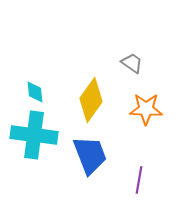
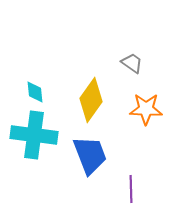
purple line: moved 8 px left, 9 px down; rotated 12 degrees counterclockwise
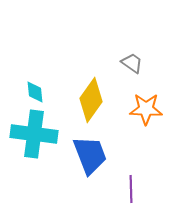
cyan cross: moved 1 px up
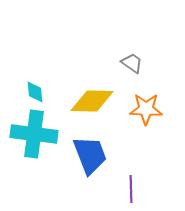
yellow diamond: moved 1 px right, 1 px down; rotated 57 degrees clockwise
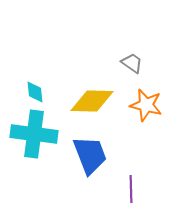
orange star: moved 4 px up; rotated 12 degrees clockwise
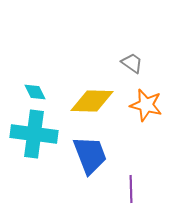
cyan diamond: rotated 20 degrees counterclockwise
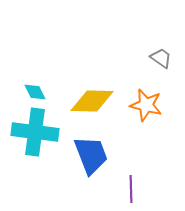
gray trapezoid: moved 29 px right, 5 px up
cyan cross: moved 1 px right, 2 px up
blue trapezoid: moved 1 px right
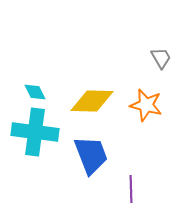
gray trapezoid: rotated 25 degrees clockwise
